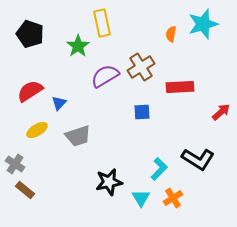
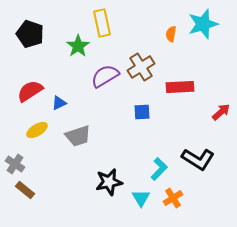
blue triangle: rotated 21 degrees clockwise
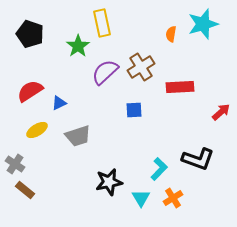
purple semicircle: moved 4 px up; rotated 12 degrees counterclockwise
blue square: moved 8 px left, 2 px up
black L-shape: rotated 12 degrees counterclockwise
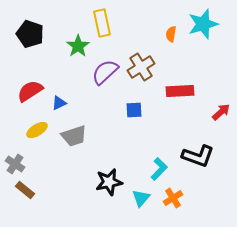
red rectangle: moved 4 px down
gray trapezoid: moved 4 px left
black L-shape: moved 3 px up
cyan triangle: rotated 12 degrees clockwise
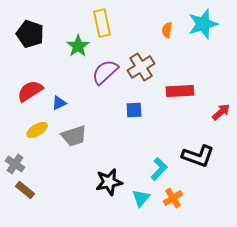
orange semicircle: moved 4 px left, 4 px up
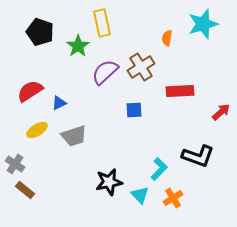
orange semicircle: moved 8 px down
black pentagon: moved 10 px right, 2 px up
cyan triangle: moved 1 px left, 3 px up; rotated 24 degrees counterclockwise
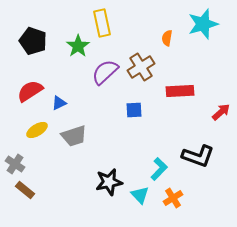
black pentagon: moved 7 px left, 9 px down
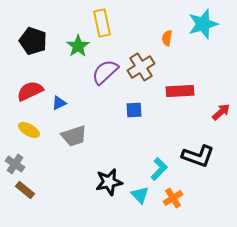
red semicircle: rotated 8 degrees clockwise
yellow ellipse: moved 8 px left; rotated 60 degrees clockwise
